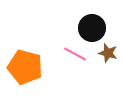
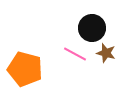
brown star: moved 2 px left
orange pentagon: moved 2 px down
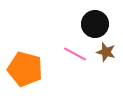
black circle: moved 3 px right, 4 px up
brown star: moved 1 px up
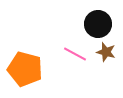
black circle: moved 3 px right
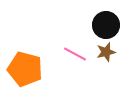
black circle: moved 8 px right, 1 px down
brown star: rotated 30 degrees counterclockwise
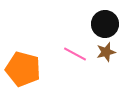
black circle: moved 1 px left, 1 px up
orange pentagon: moved 2 px left
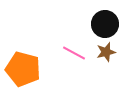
pink line: moved 1 px left, 1 px up
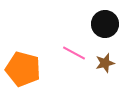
brown star: moved 1 px left, 11 px down
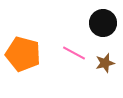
black circle: moved 2 px left, 1 px up
orange pentagon: moved 15 px up
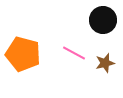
black circle: moved 3 px up
